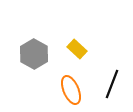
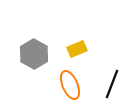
yellow rectangle: rotated 66 degrees counterclockwise
orange ellipse: moved 1 px left, 5 px up
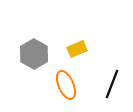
orange ellipse: moved 4 px left
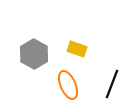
yellow rectangle: rotated 42 degrees clockwise
orange ellipse: moved 2 px right
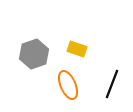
gray hexagon: rotated 12 degrees clockwise
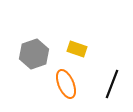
orange ellipse: moved 2 px left, 1 px up
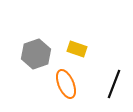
gray hexagon: moved 2 px right
black line: moved 2 px right
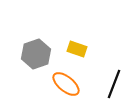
orange ellipse: rotated 28 degrees counterclockwise
